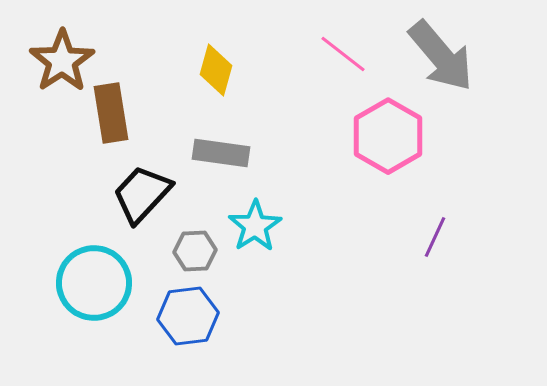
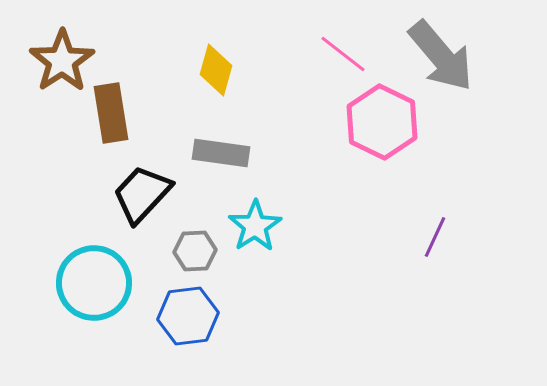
pink hexagon: moved 6 px left, 14 px up; rotated 4 degrees counterclockwise
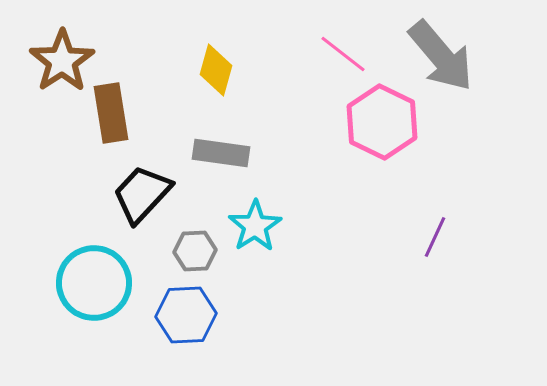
blue hexagon: moved 2 px left, 1 px up; rotated 4 degrees clockwise
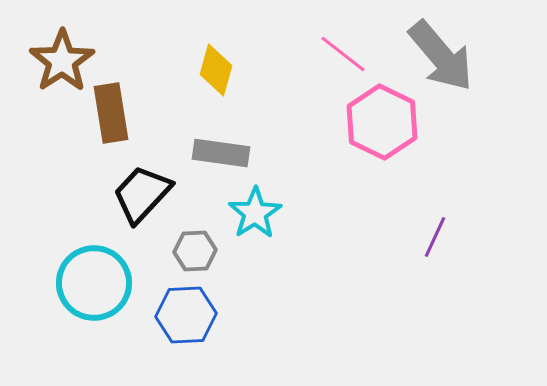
cyan star: moved 13 px up
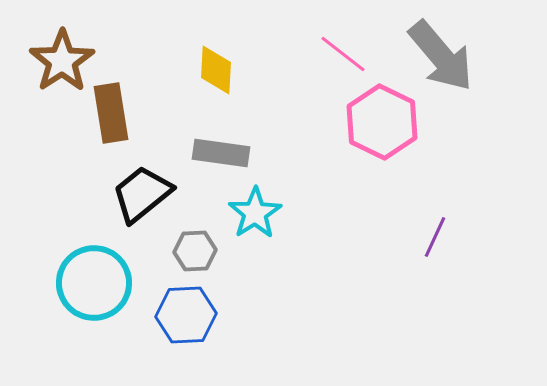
yellow diamond: rotated 12 degrees counterclockwise
black trapezoid: rotated 8 degrees clockwise
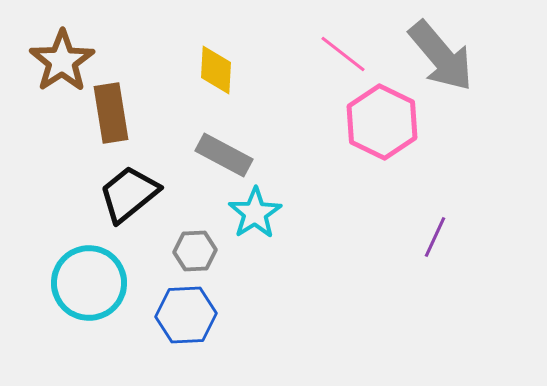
gray rectangle: moved 3 px right, 2 px down; rotated 20 degrees clockwise
black trapezoid: moved 13 px left
cyan circle: moved 5 px left
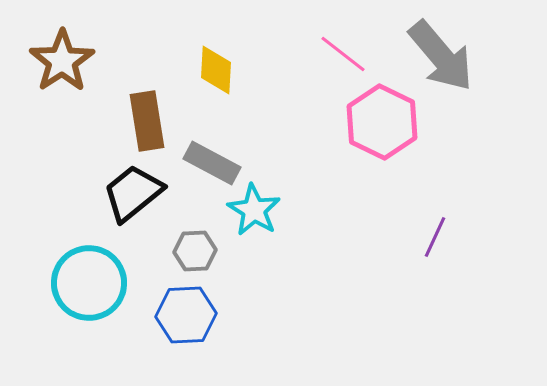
brown rectangle: moved 36 px right, 8 px down
gray rectangle: moved 12 px left, 8 px down
black trapezoid: moved 4 px right, 1 px up
cyan star: moved 1 px left, 3 px up; rotated 8 degrees counterclockwise
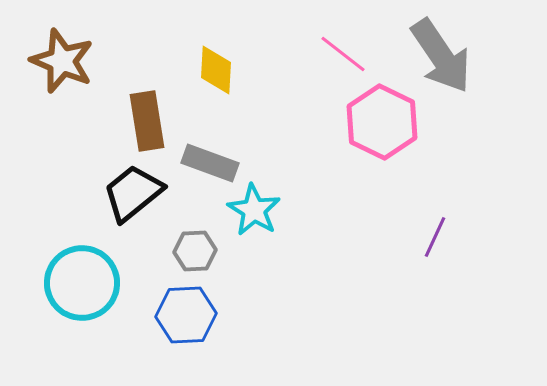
gray arrow: rotated 6 degrees clockwise
brown star: rotated 16 degrees counterclockwise
gray rectangle: moved 2 px left; rotated 8 degrees counterclockwise
cyan circle: moved 7 px left
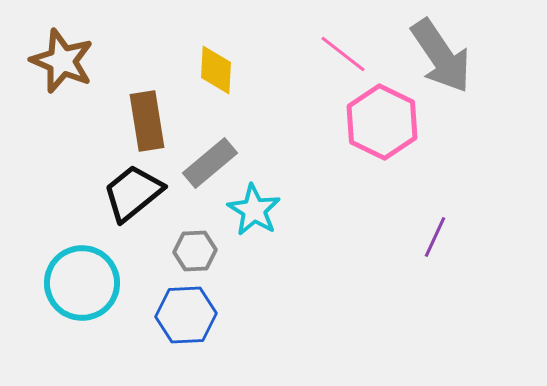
gray rectangle: rotated 60 degrees counterclockwise
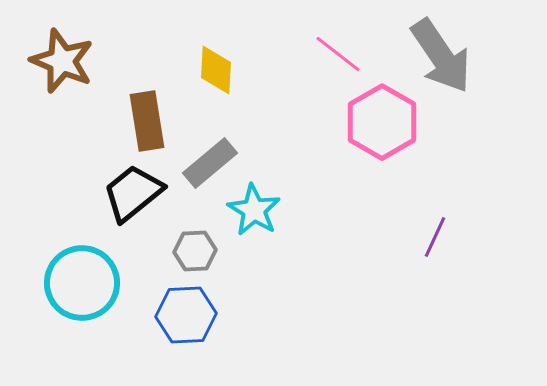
pink line: moved 5 px left
pink hexagon: rotated 4 degrees clockwise
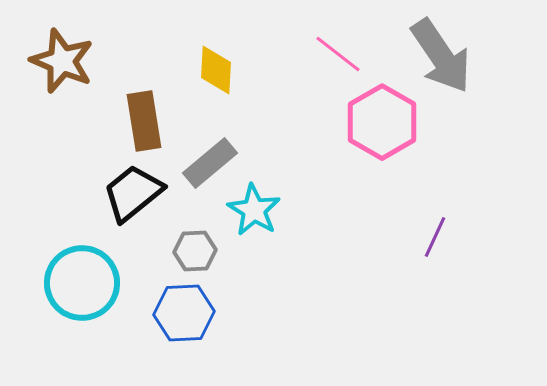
brown rectangle: moved 3 px left
blue hexagon: moved 2 px left, 2 px up
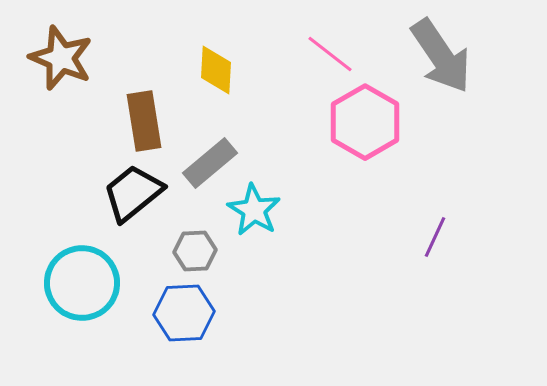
pink line: moved 8 px left
brown star: moved 1 px left, 3 px up
pink hexagon: moved 17 px left
